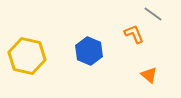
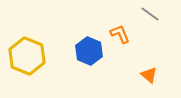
gray line: moved 3 px left
orange L-shape: moved 14 px left
yellow hexagon: rotated 9 degrees clockwise
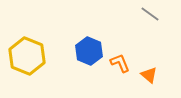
orange L-shape: moved 29 px down
